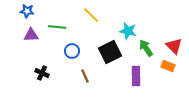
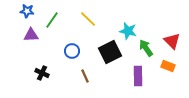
yellow line: moved 3 px left, 4 px down
green line: moved 5 px left, 7 px up; rotated 60 degrees counterclockwise
red triangle: moved 2 px left, 5 px up
purple rectangle: moved 2 px right
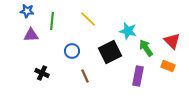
green line: moved 1 px down; rotated 30 degrees counterclockwise
purple rectangle: rotated 12 degrees clockwise
